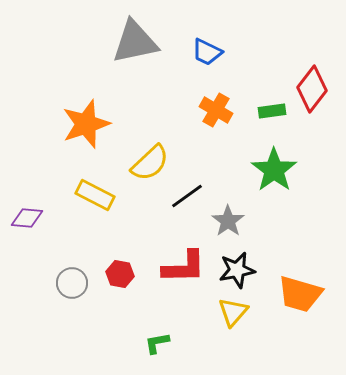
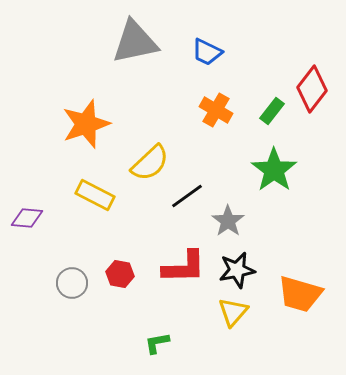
green rectangle: rotated 44 degrees counterclockwise
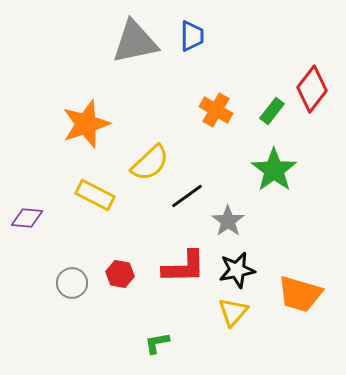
blue trapezoid: moved 15 px left, 16 px up; rotated 116 degrees counterclockwise
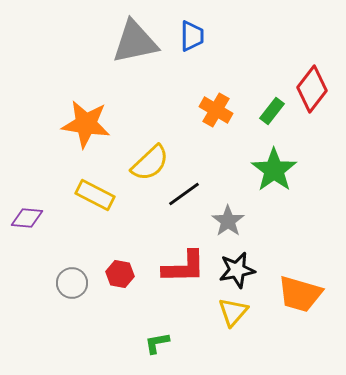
orange star: rotated 27 degrees clockwise
black line: moved 3 px left, 2 px up
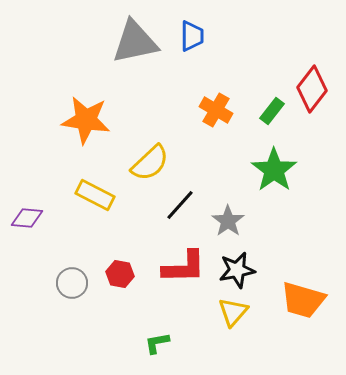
orange star: moved 4 px up
black line: moved 4 px left, 11 px down; rotated 12 degrees counterclockwise
orange trapezoid: moved 3 px right, 6 px down
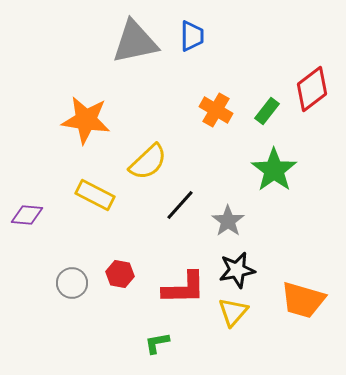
red diamond: rotated 15 degrees clockwise
green rectangle: moved 5 px left
yellow semicircle: moved 2 px left, 1 px up
purple diamond: moved 3 px up
red L-shape: moved 21 px down
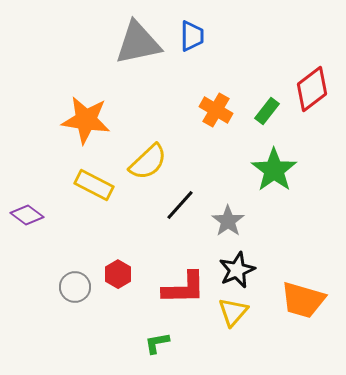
gray triangle: moved 3 px right, 1 px down
yellow rectangle: moved 1 px left, 10 px up
purple diamond: rotated 32 degrees clockwise
black star: rotated 12 degrees counterclockwise
red hexagon: moved 2 px left; rotated 20 degrees clockwise
gray circle: moved 3 px right, 4 px down
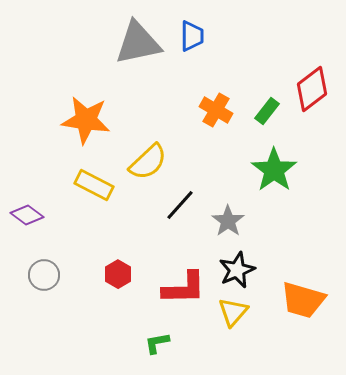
gray circle: moved 31 px left, 12 px up
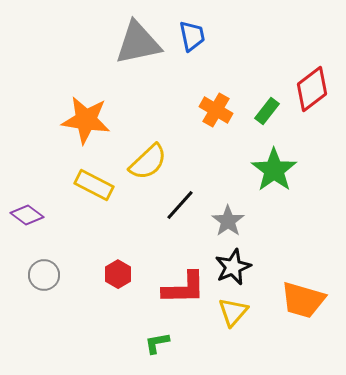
blue trapezoid: rotated 12 degrees counterclockwise
black star: moved 4 px left, 3 px up
